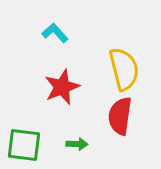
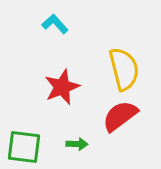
cyan L-shape: moved 9 px up
red semicircle: rotated 45 degrees clockwise
green square: moved 2 px down
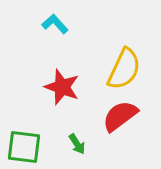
yellow semicircle: rotated 39 degrees clockwise
red star: rotated 30 degrees counterclockwise
green arrow: rotated 55 degrees clockwise
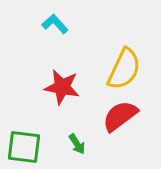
red star: rotated 9 degrees counterclockwise
